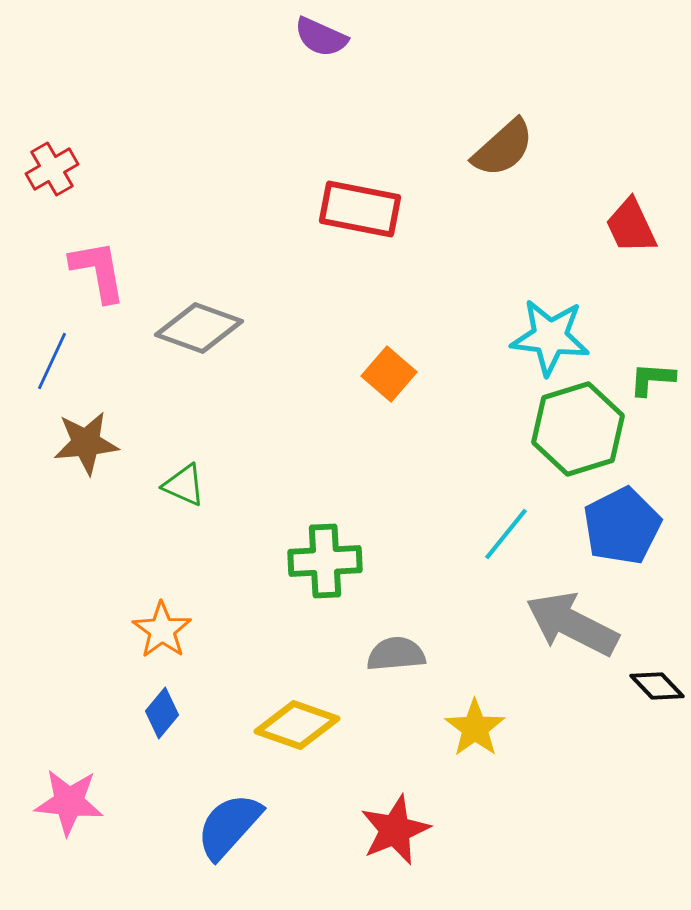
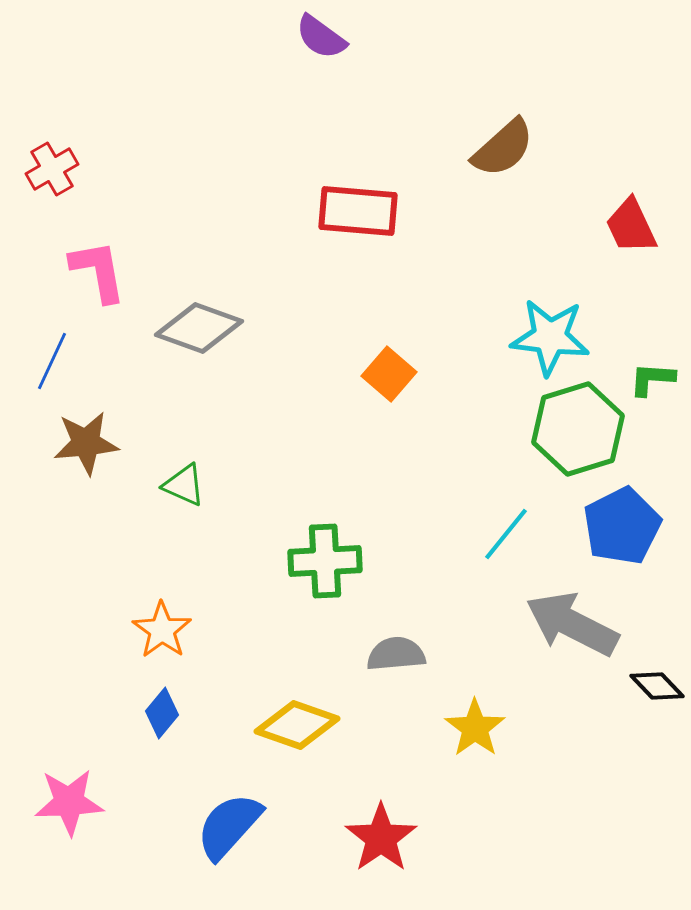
purple semicircle: rotated 12 degrees clockwise
red rectangle: moved 2 px left, 2 px down; rotated 6 degrees counterclockwise
pink star: rotated 8 degrees counterclockwise
red star: moved 14 px left, 8 px down; rotated 12 degrees counterclockwise
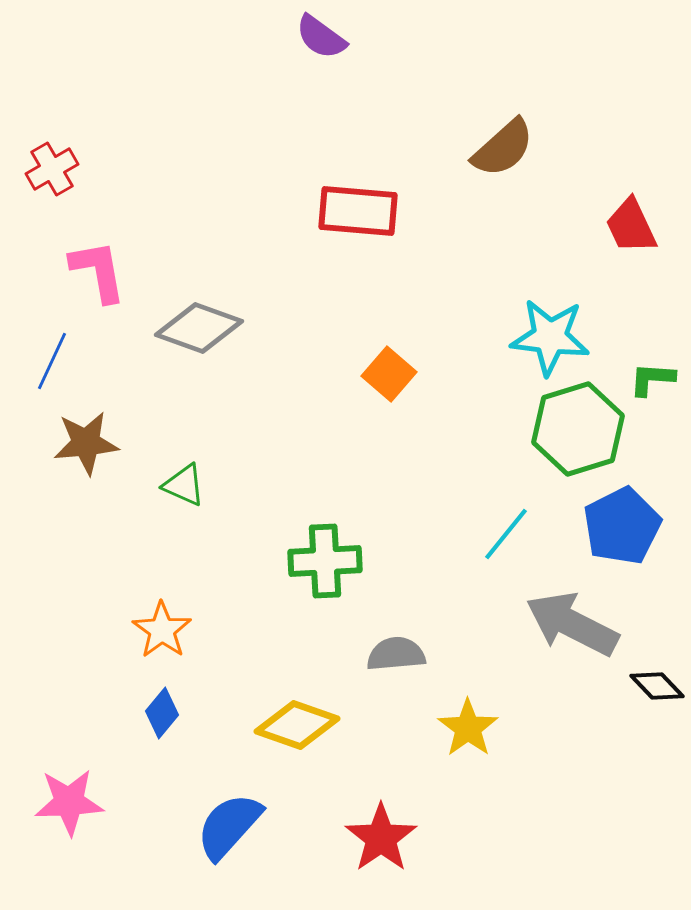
yellow star: moved 7 px left
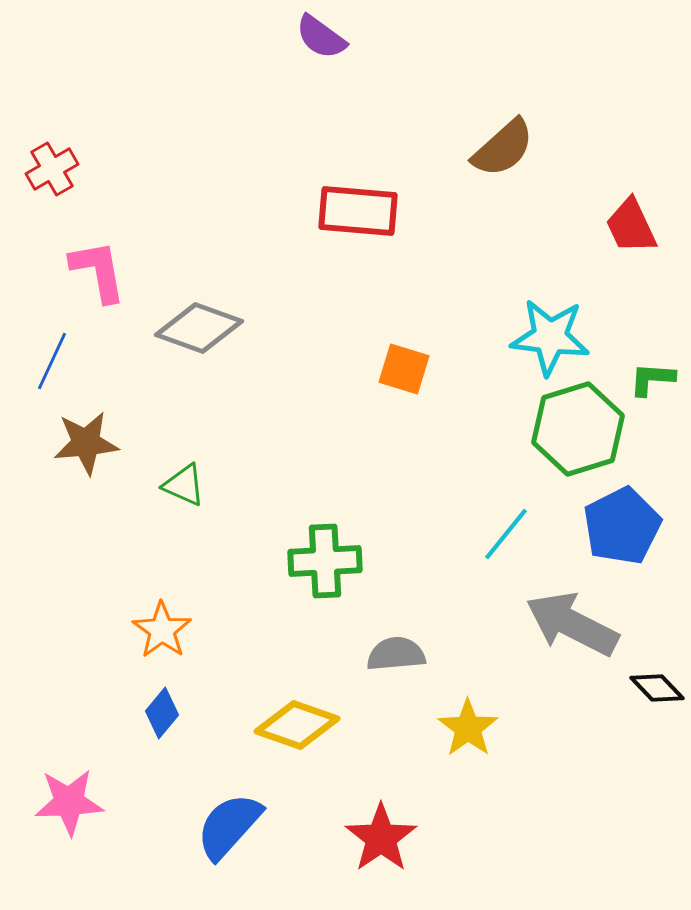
orange square: moved 15 px right, 5 px up; rotated 24 degrees counterclockwise
black diamond: moved 2 px down
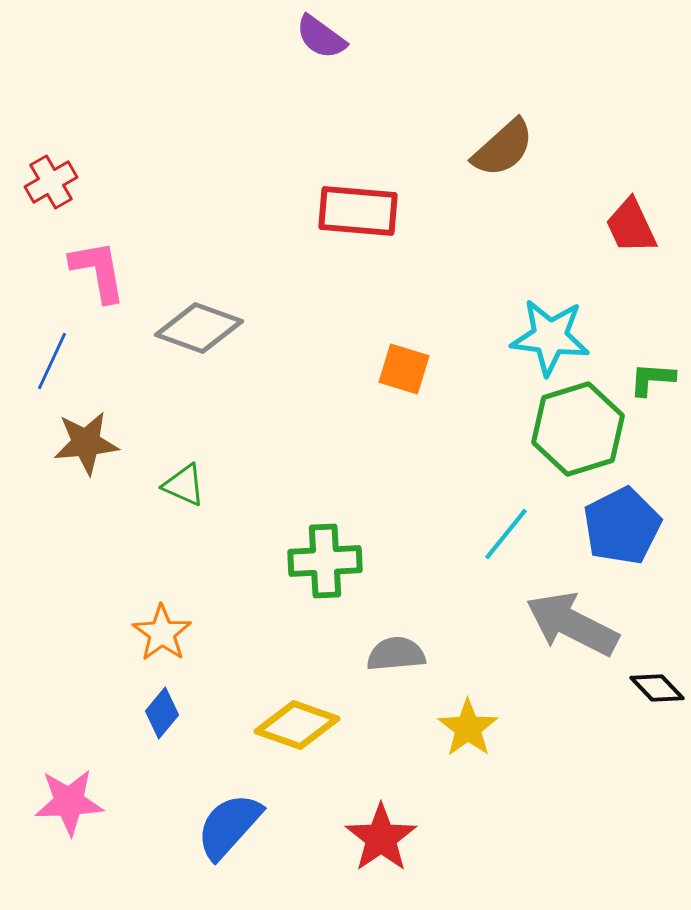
red cross: moved 1 px left, 13 px down
orange star: moved 3 px down
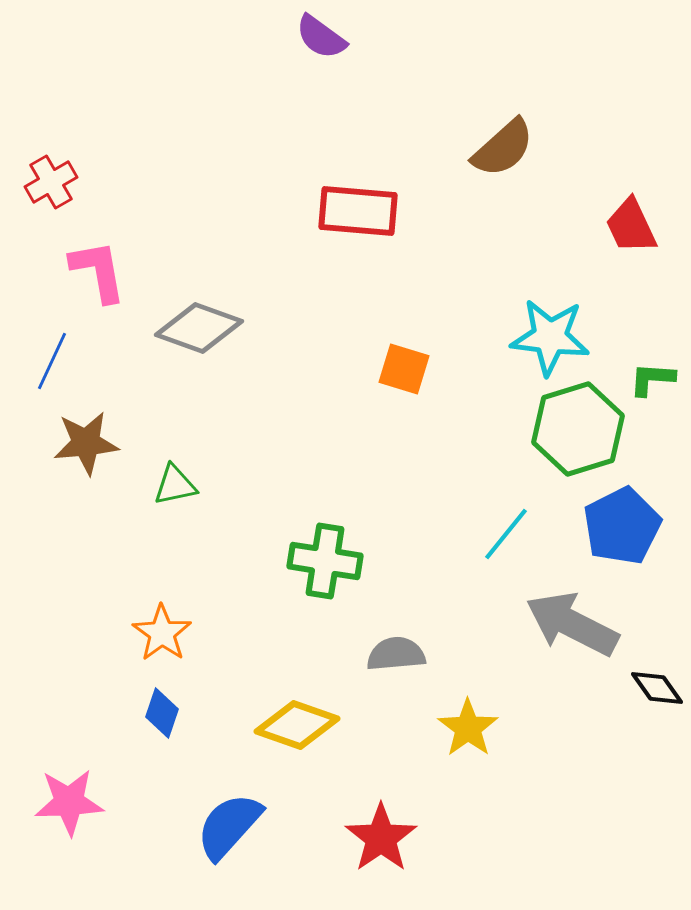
green triangle: moved 9 px left; rotated 36 degrees counterclockwise
green cross: rotated 12 degrees clockwise
black diamond: rotated 8 degrees clockwise
blue diamond: rotated 21 degrees counterclockwise
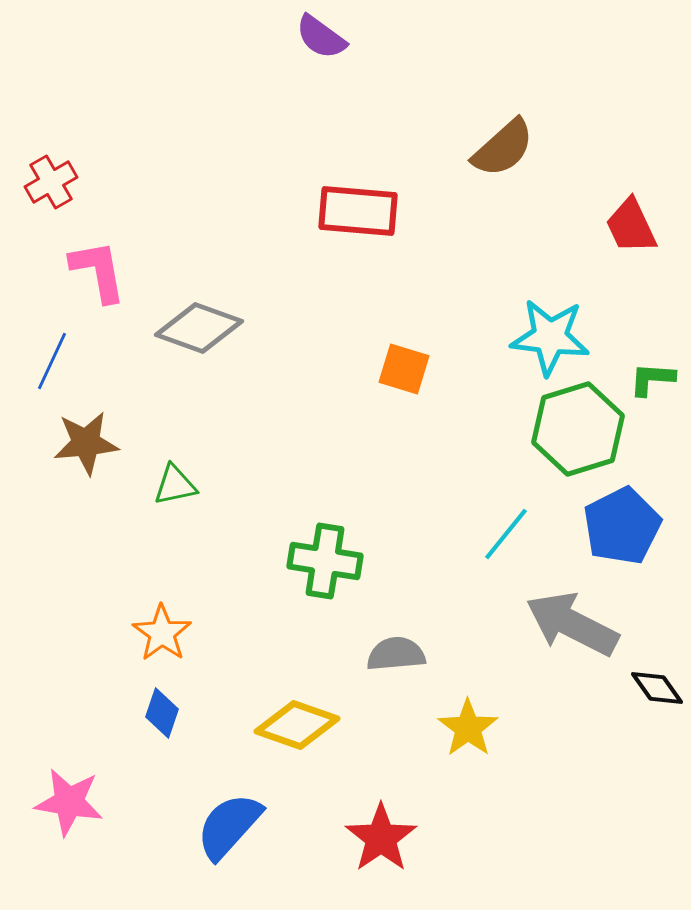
pink star: rotated 12 degrees clockwise
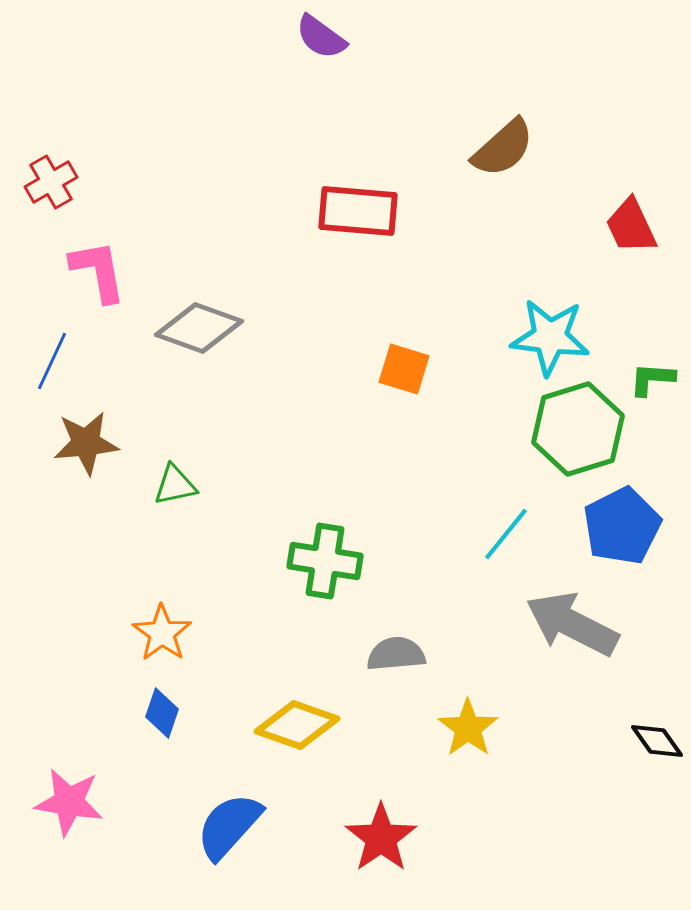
black diamond: moved 53 px down
